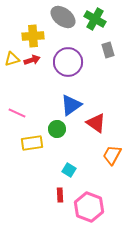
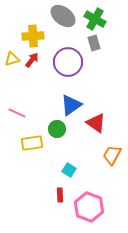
gray ellipse: moved 1 px up
gray rectangle: moved 14 px left, 7 px up
red arrow: rotated 35 degrees counterclockwise
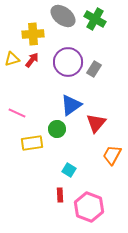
yellow cross: moved 2 px up
gray rectangle: moved 26 px down; rotated 49 degrees clockwise
red triangle: rotated 35 degrees clockwise
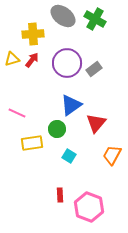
purple circle: moved 1 px left, 1 px down
gray rectangle: rotated 21 degrees clockwise
cyan square: moved 14 px up
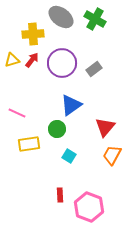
gray ellipse: moved 2 px left, 1 px down
yellow triangle: moved 1 px down
purple circle: moved 5 px left
red triangle: moved 9 px right, 4 px down
yellow rectangle: moved 3 px left, 1 px down
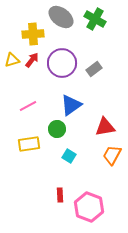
pink line: moved 11 px right, 7 px up; rotated 54 degrees counterclockwise
red triangle: rotated 40 degrees clockwise
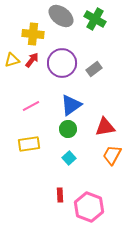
gray ellipse: moved 1 px up
yellow cross: rotated 10 degrees clockwise
pink line: moved 3 px right
green circle: moved 11 px right
cyan square: moved 2 px down; rotated 16 degrees clockwise
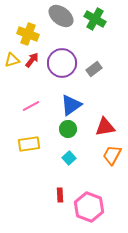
yellow cross: moved 5 px left; rotated 15 degrees clockwise
